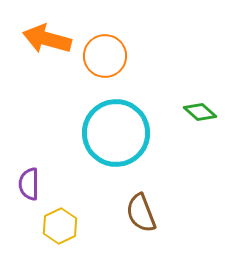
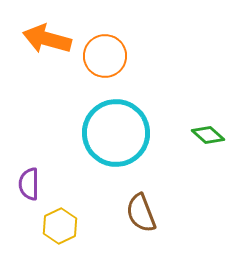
green diamond: moved 8 px right, 23 px down
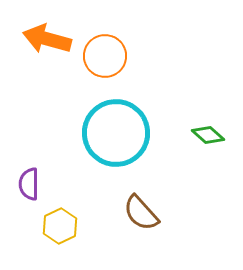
brown semicircle: rotated 21 degrees counterclockwise
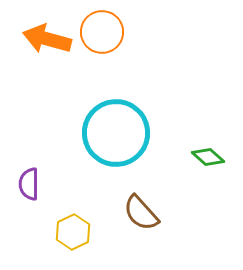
orange circle: moved 3 px left, 24 px up
green diamond: moved 22 px down
yellow hexagon: moved 13 px right, 6 px down
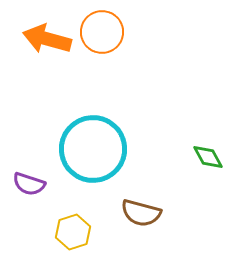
cyan circle: moved 23 px left, 16 px down
green diamond: rotated 20 degrees clockwise
purple semicircle: rotated 72 degrees counterclockwise
brown semicircle: rotated 33 degrees counterclockwise
yellow hexagon: rotated 8 degrees clockwise
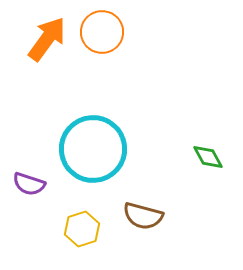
orange arrow: rotated 111 degrees clockwise
brown semicircle: moved 2 px right, 3 px down
yellow hexagon: moved 9 px right, 3 px up
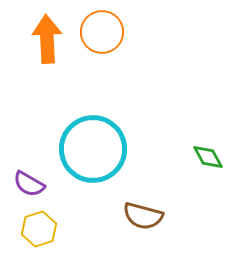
orange arrow: rotated 39 degrees counterclockwise
purple semicircle: rotated 12 degrees clockwise
yellow hexagon: moved 43 px left
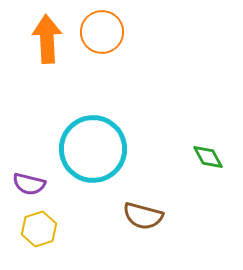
purple semicircle: rotated 16 degrees counterclockwise
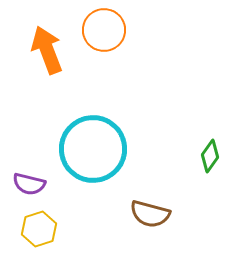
orange circle: moved 2 px right, 2 px up
orange arrow: moved 11 px down; rotated 18 degrees counterclockwise
green diamond: moved 2 px right, 1 px up; rotated 64 degrees clockwise
brown semicircle: moved 7 px right, 2 px up
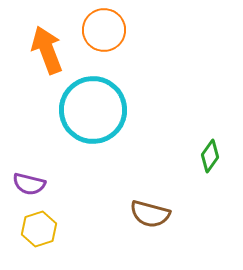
cyan circle: moved 39 px up
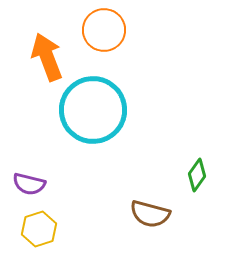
orange arrow: moved 7 px down
green diamond: moved 13 px left, 19 px down
